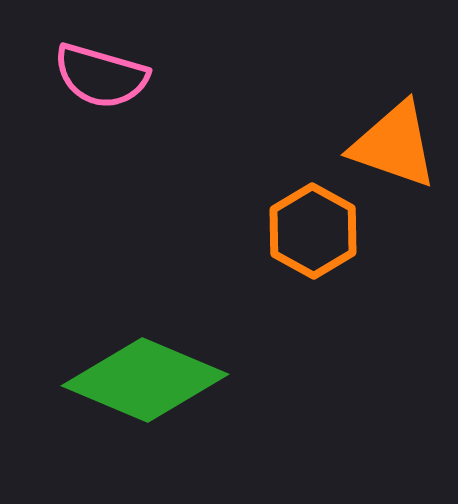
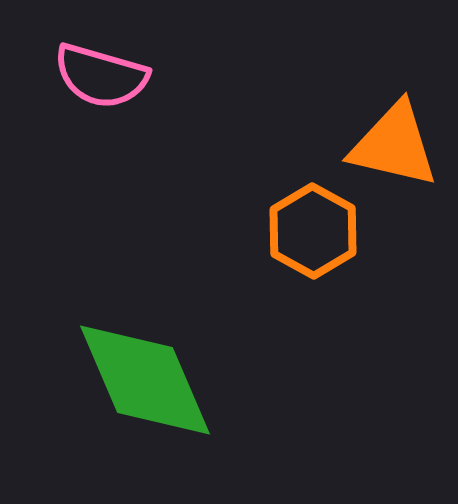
orange triangle: rotated 6 degrees counterclockwise
green diamond: rotated 44 degrees clockwise
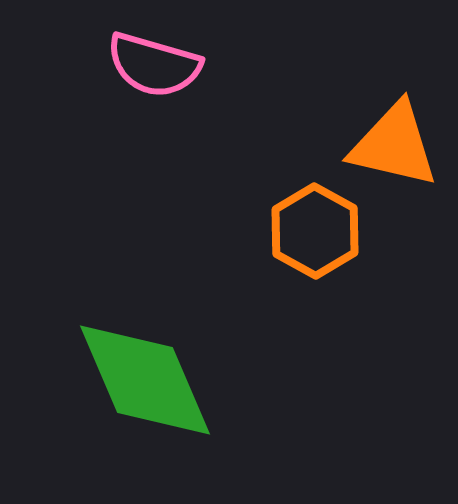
pink semicircle: moved 53 px right, 11 px up
orange hexagon: moved 2 px right
